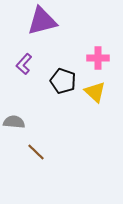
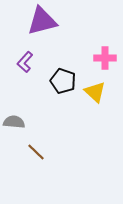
pink cross: moved 7 px right
purple L-shape: moved 1 px right, 2 px up
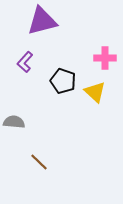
brown line: moved 3 px right, 10 px down
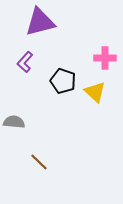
purple triangle: moved 2 px left, 1 px down
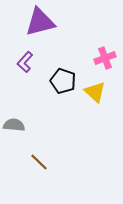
pink cross: rotated 20 degrees counterclockwise
gray semicircle: moved 3 px down
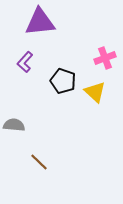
purple triangle: rotated 8 degrees clockwise
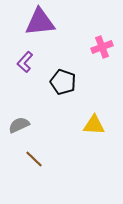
pink cross: moved 3 px left, 11 px up
black pentagon: moved 1 px down
yellow triangle: moved 1 px left, 33 px down; rotated 40 degrees counterclockwise
gray semicircle: moved 5 px right; rotated 30 degrees counterclockwise
brown line: moved 5 px left, 3 px up
